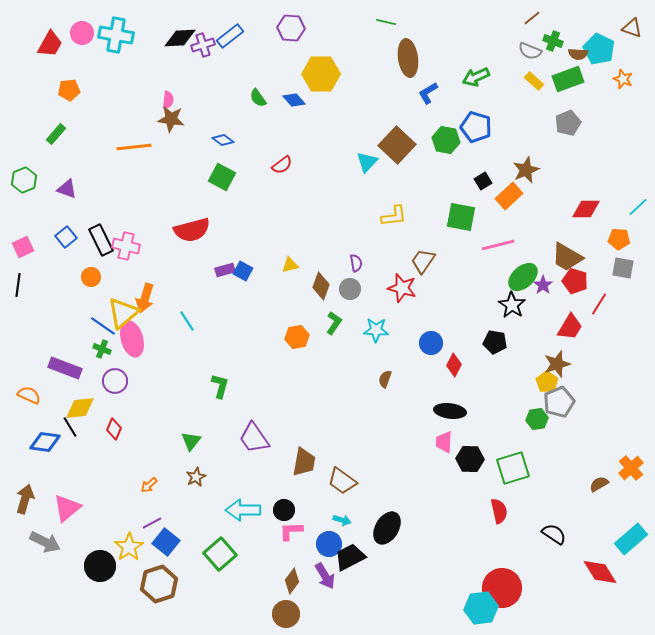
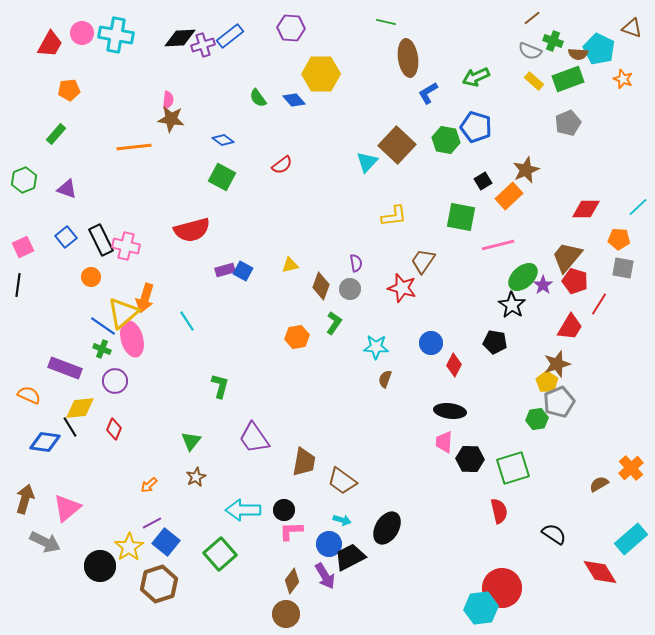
brown trapezoid at (567, 257): rotated 100 degrees clockwise
cyan star at (376, 330): moved 17 px down
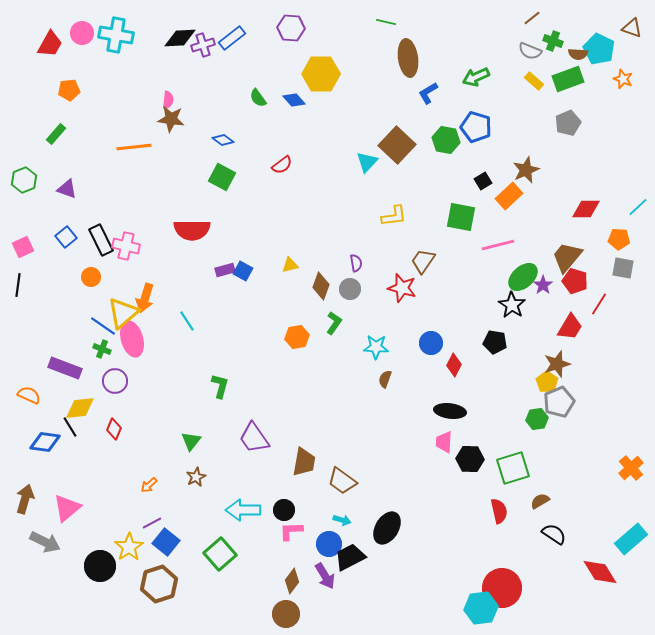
blue rectangle at (230, 36): moved 2 px right, 2 px down
red semicircle at (192, 230): rotated 15 degrees clockwise
brown semicircle at (599, 484): moved 59 px left, 17 px down
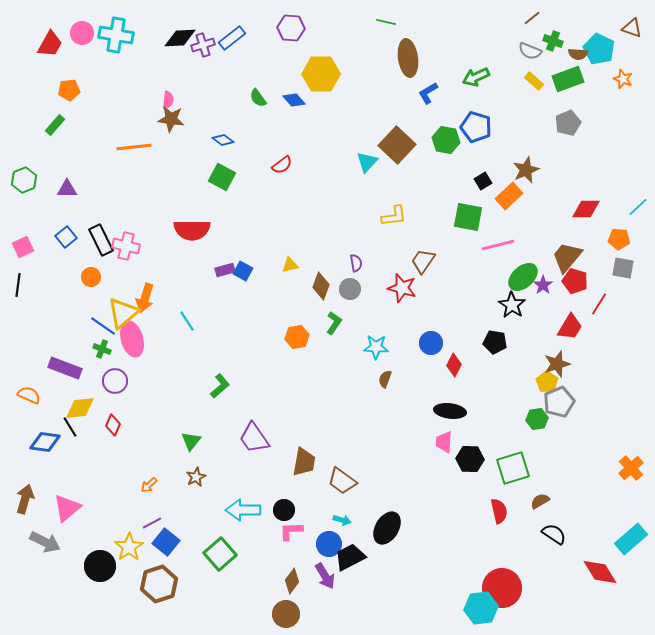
green rectangle at (56, 134): moved 1 px left, 9 px up
purple triangle at (67, 189): rotated 20 degrees counterclockwise
green square at (461, 217): moved 7 px right
green L-shape at (220, 386): rotated 35 degrees clockwise
red diamond at (114, 429): moved 1 px left, 4 px up
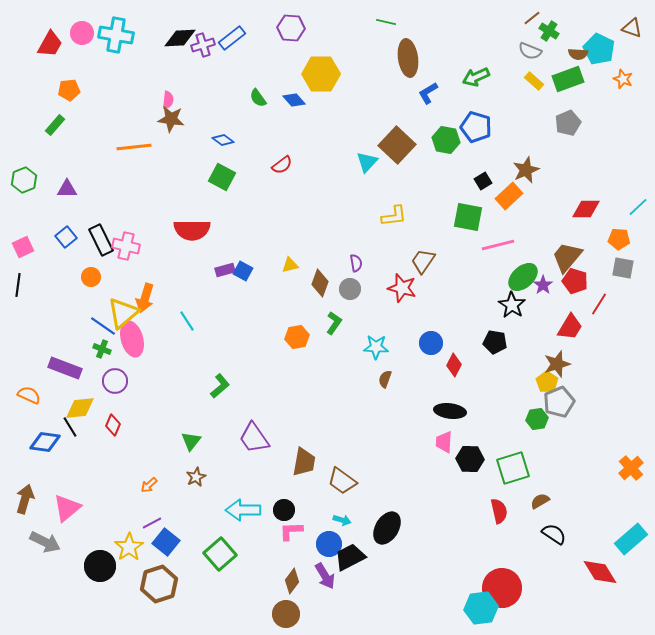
green cross at (553, 41): moved 4 px left, 10 px up; rotated 12 degrees clockwise
brown diamond at (321, 286): moved 1 px left, 3 px up
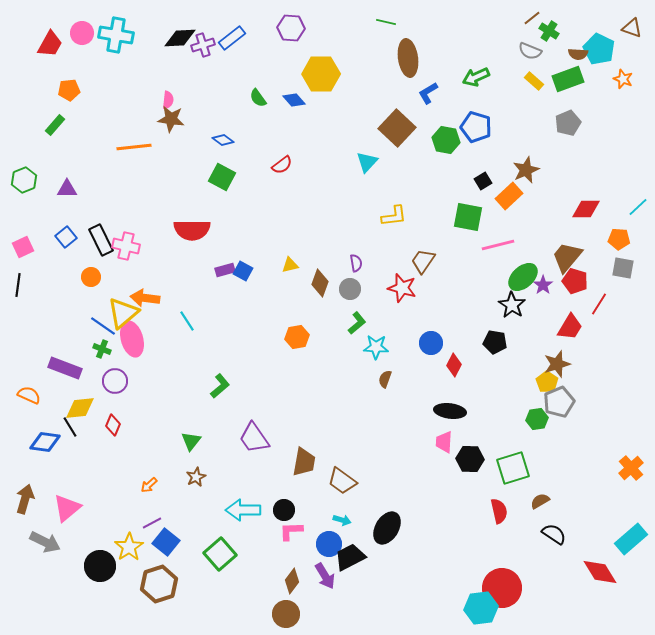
brown square at (397, 145): moved 17 px up
orange arrow at (145, 298): rotated 80 degrees clockwise
green L-shape at (334, 323): moved 23 px right; rotated 15 degrees clockwise
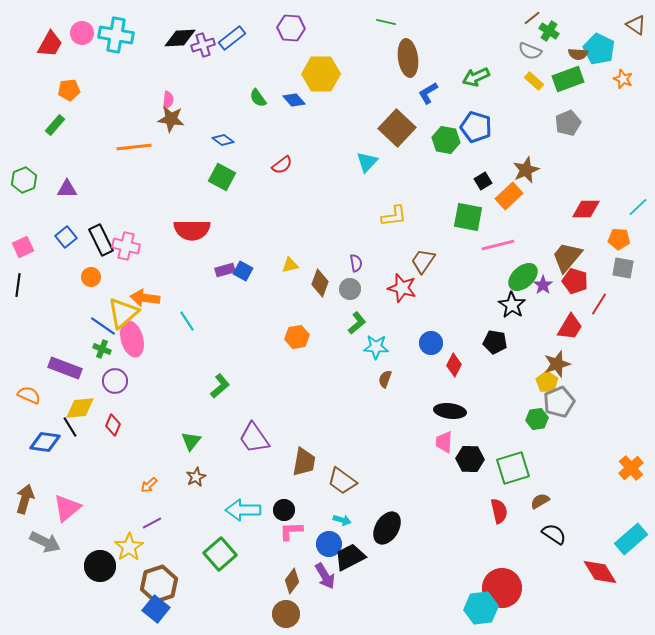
brown triangle at (632, 28): moved 4 px right, 3 px up; rotated 15 degrees clockwise
blue square at (166, 542): moved 10 px left, 67 px down
